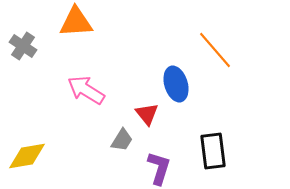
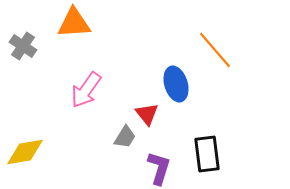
orange triangle: moved 2 px left, 1 px down
pink arrow: rotated 87 degrees counterclockwise
gray trapezoid: moved 3 px right, 3 px up
black rectangle: moved 6 px left, 3 px down
yellow diamond: moved 2 px left, 4 px up
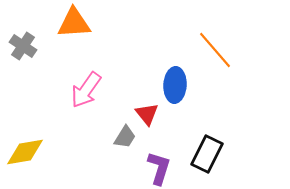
blue ellipse: moved 1 px left, 1 px down; rotated 20 degrees clockwise
black rectangle: rotated 33 degrees clockwise
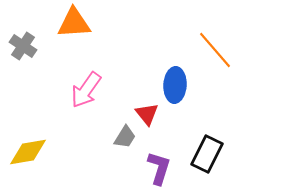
yellow diamond: moved 3 px right
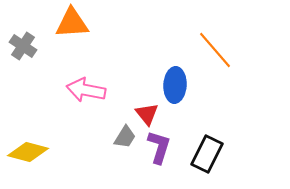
orange triangle: moved 2 px left
pink arrow: rotated 66 degrees clockwise
yellow diamond: rotated 24 degrees clockwise
purple L-shape: moved 21 px up
